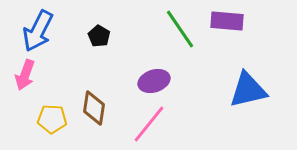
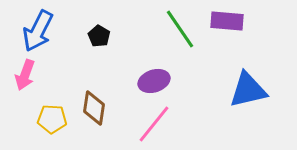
pink line: moved 5 px right
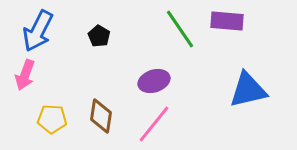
brown diamond: moved 7 px right, 8 px down
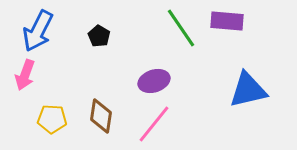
green line: moved 1 px right, 1 px up
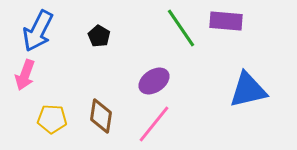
purple rectangle: moved 1 px left
purple ellipse: rotated 16 degrees counterclockwise
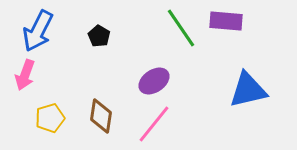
yellow pentagon: moved 2 px left, 1 px up; rotated 20 degrees counterclockwise
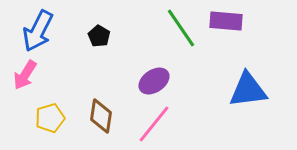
pink arrow: rotated 12 degrees clockwise
blue triangle: rotated 6 degrees clockwise
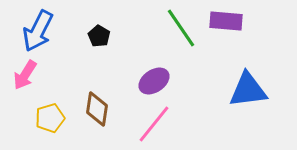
brown diamond: moved 4 px left, 7 px up
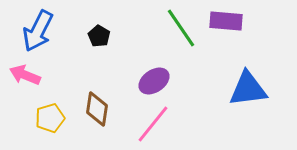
pink arrow: rotated 80 degrees clockwise
blue triangle: moved 1 px up
pink line: moved 1 px left
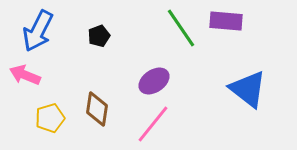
black pentagon: rotated 20 degrees clockwise
blue triangle: rotated 45 degrees clockwise
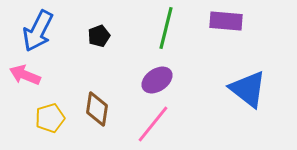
green line: moved 15 px left; rotated 48 degrees clockwise
purple ellipse: moved 3 px right, 1 px up
